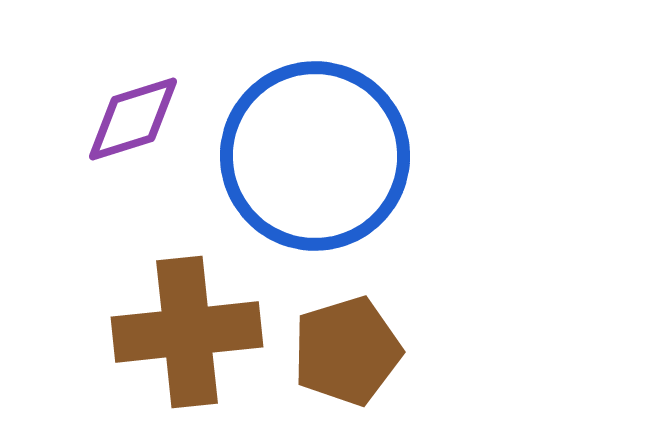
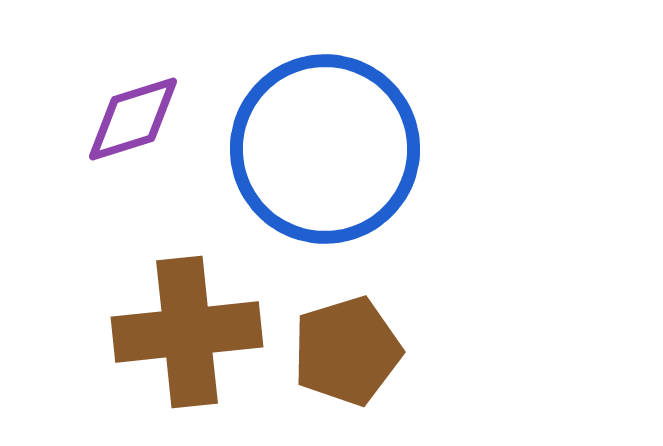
blue circle: moved 10 px right, 7 px up
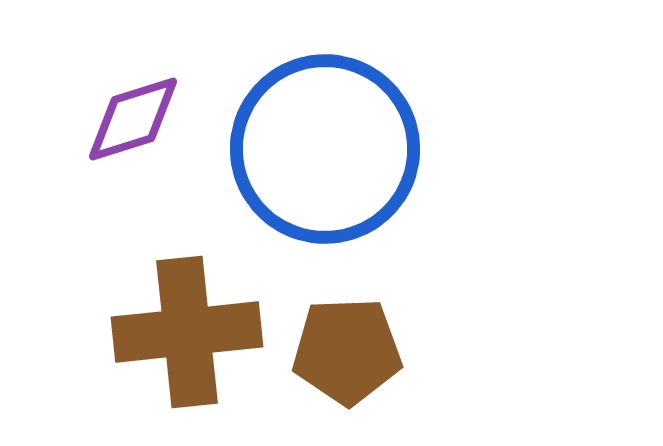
brown pentagon: rotated 15 degrees clockwise
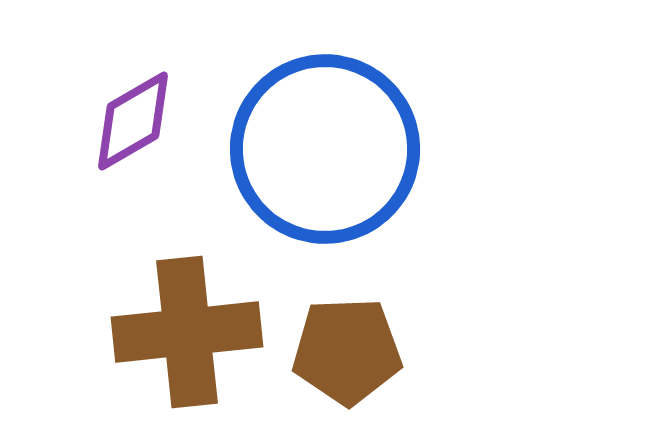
purple diamond: moved 2 px down; rotated 13 degrees counterclockwise
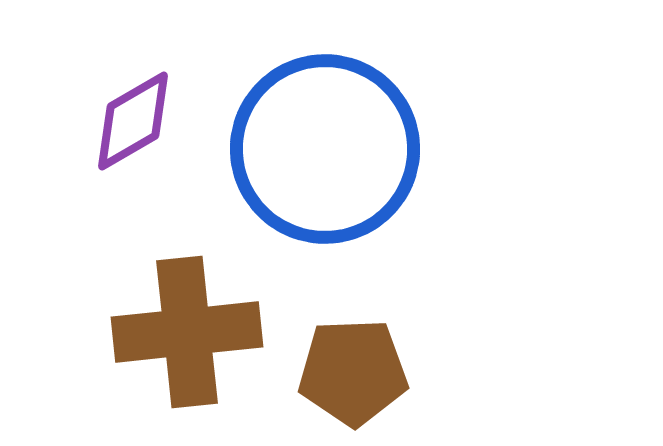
brown pentagon: moved 6 px right, 21 px down
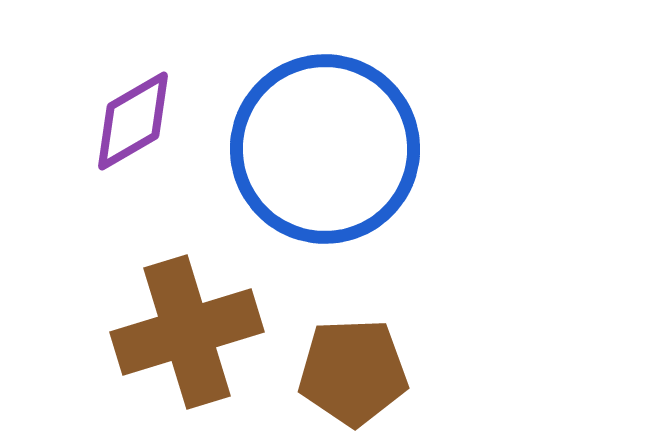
brown cross: rotated 11 degrees counterclockwise
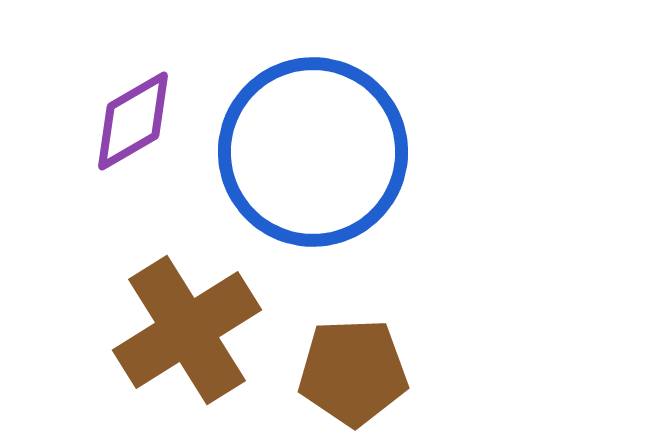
blue circle: moved 12 px left, 3 px down
brown cross: moved 2 px up; rotated 15 degrees counterclockwise
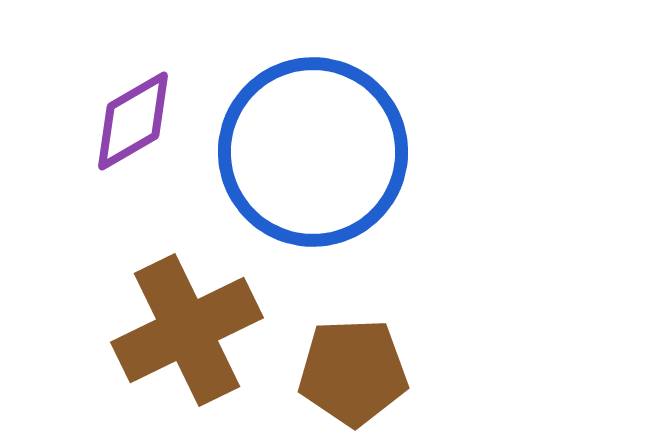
brown cross: rotated 6 degrees clockwise
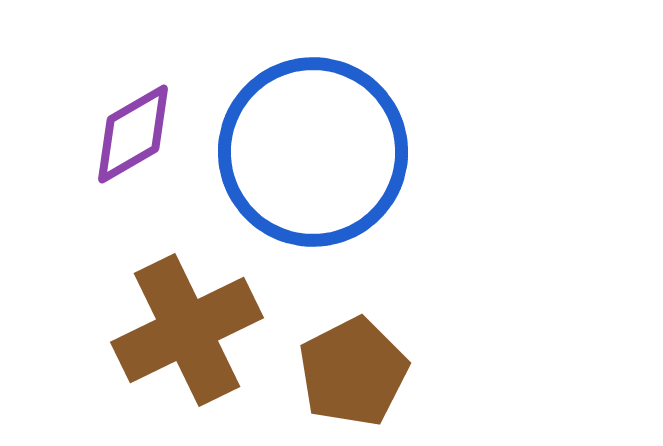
purple diamond: moved 13 px down
brown pentagon: rotated 25 degrees counterclockwise
